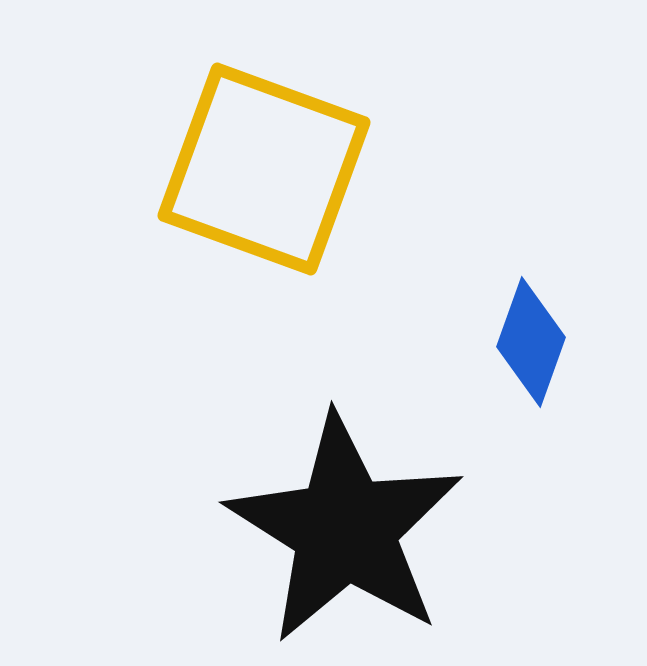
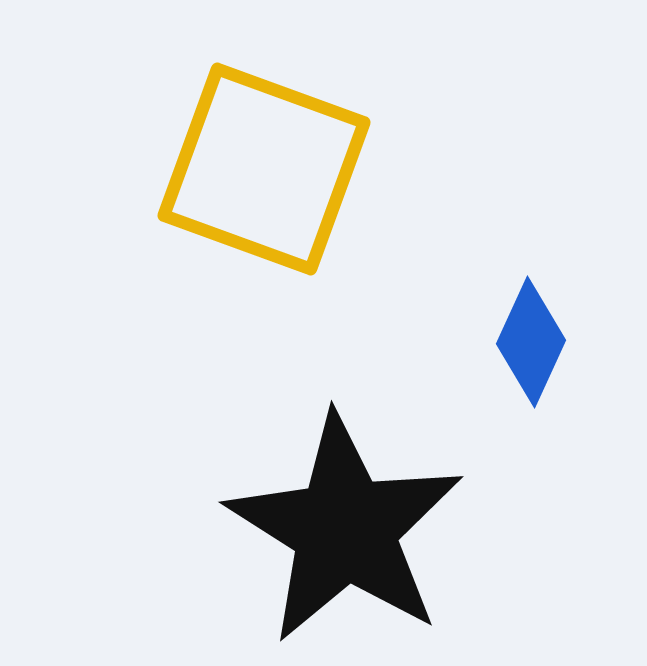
blue diamond: rotated 5 degrees clockwise
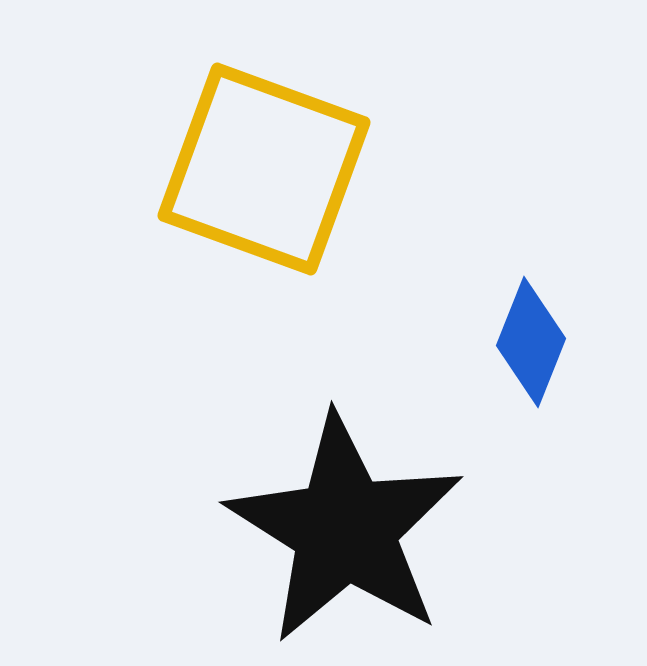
blue diamond: rotated 3 degrees counterclockwise
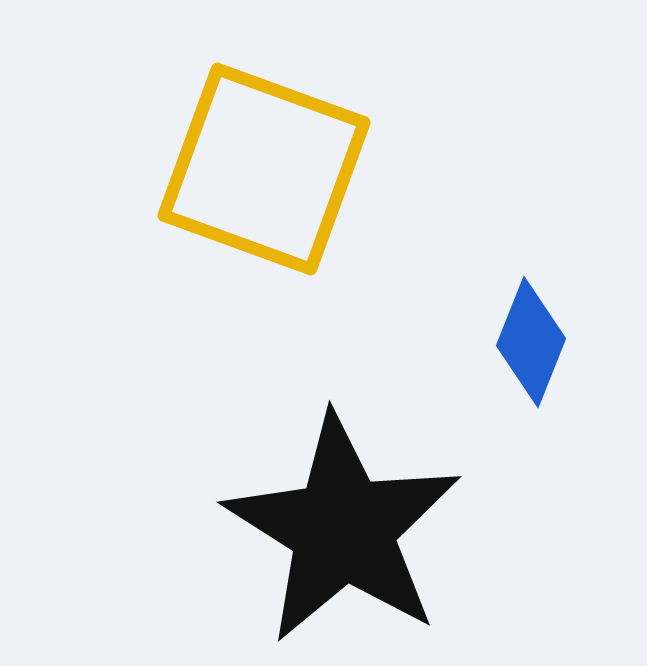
black star: moved 2 px left
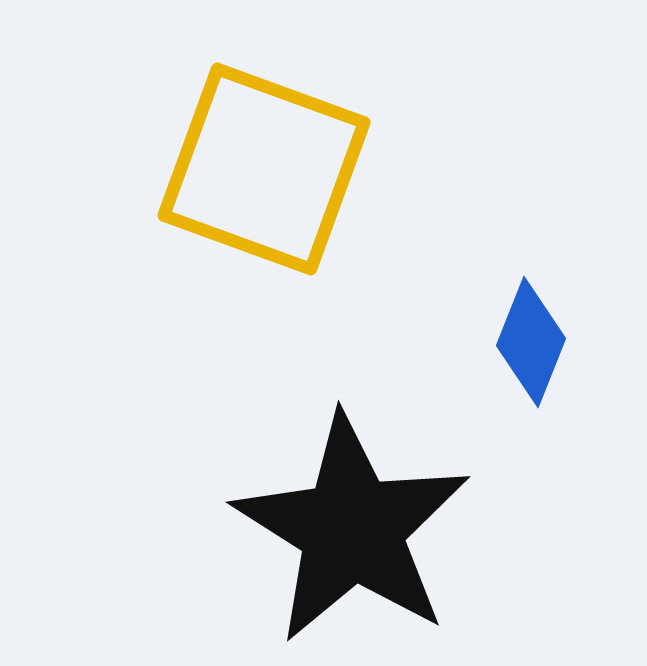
black star: moved 9 px right
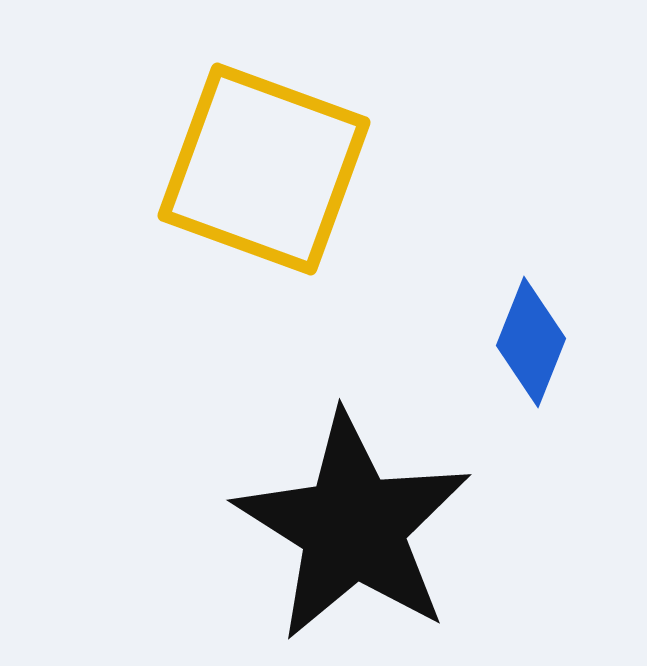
black star: moved 1 px right, 2 px up
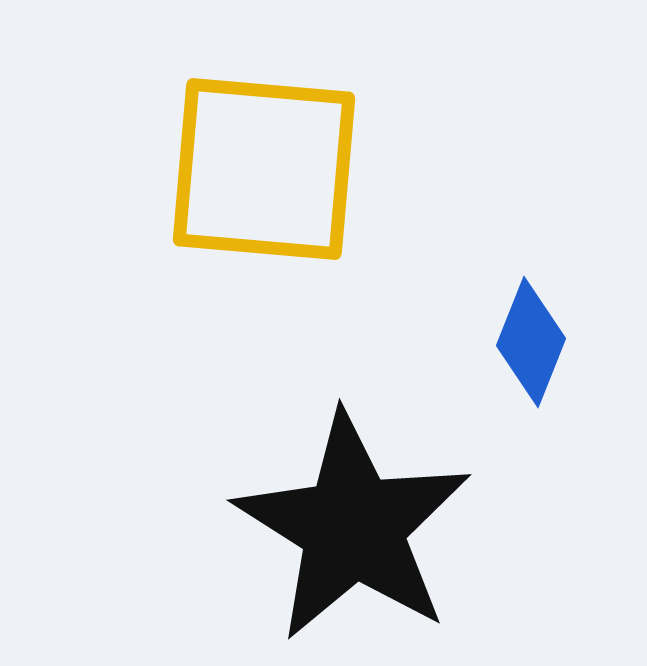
yellow square: rotated 15 degrees counterclockwise
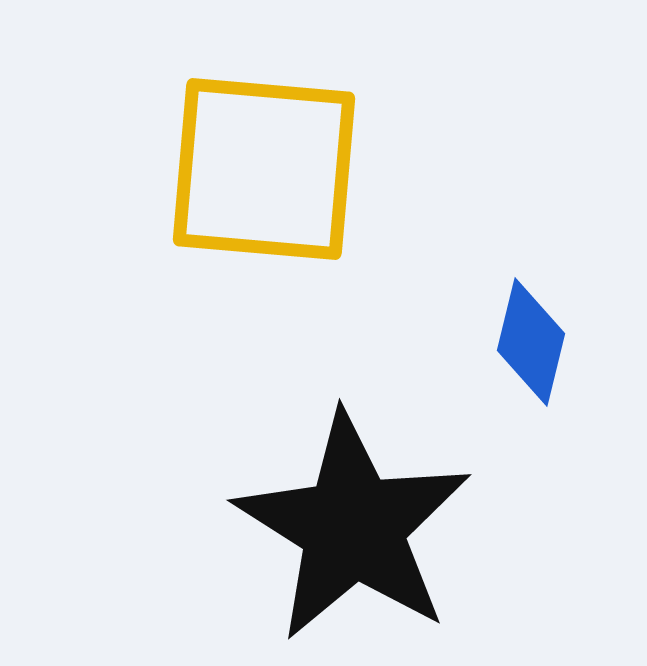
blue diamond: rotated 8 degrees counterclockwise
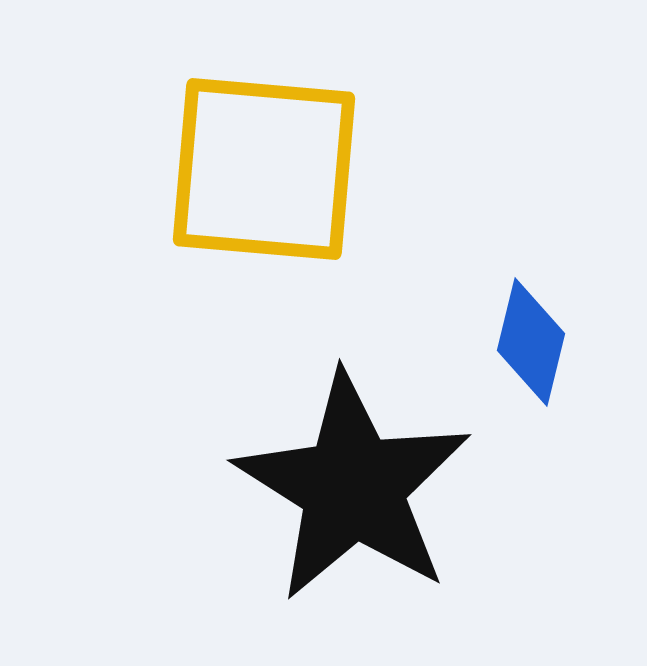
black star: moved 40 px up
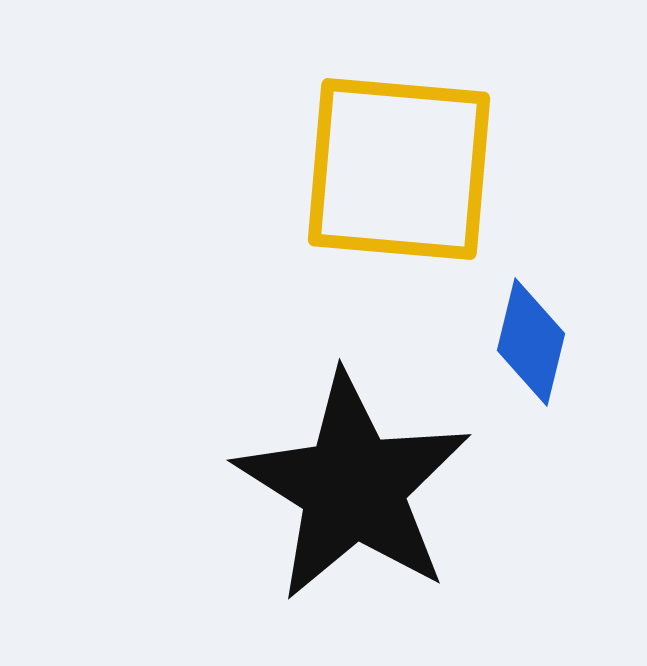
yellow square: moved 135 px right
